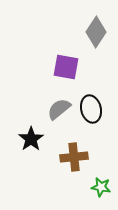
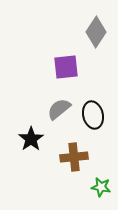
purple square: rotated 16 degrees counterclockwise
black ellipse: moved 2 px right, 6 px down
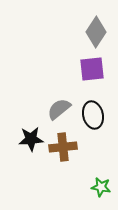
purple square: moved 26 px right, 2 px down
black star: rotated 30 degrees clockwise
brown cross: moved 11 px left, 10 px up
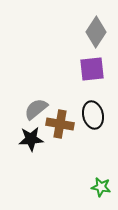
gray semicircle: moved 23 px left
brown cross: moved 3 px left, 23 px up; rotated 16 degrees clockwise
